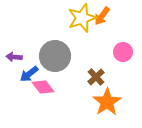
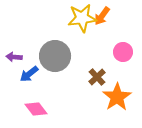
yellow star: rotated 12 degrees clockwise
brown cross: moved 1 px right
pink diamond: moved 7 px left, 22 px down
orange star: moved 10 px right, 5 px up
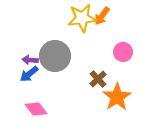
purple arrow: moved 16 px right, 3 px down
brown cross: moved 1 px right, 2 px down
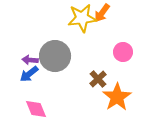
orange arrow: moved 3 px up
pink diamond: rotated 15 degrees clockwise
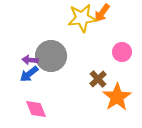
pink circle: moved 1 px left
gray circle: moved 4 px left
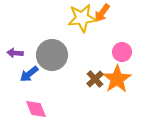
gray circle: moved 1 px right, 1 px up
purple arrow: moved 15 px left, 7 px up
brown cross: moved 3 px left
orange star: moved 18 px up
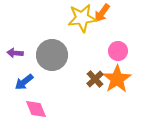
pink circle: moved 4 px left, 1 px up
blue arrow: moved 5 px left, 8 px down
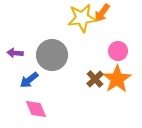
blue arrow: moved 5 px right, 2 px up
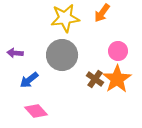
yellow star: moved 17 px left
gray circle: moved 10 px right
brown cross: rotated 12 degrees counterclockwise
pink diamond: moved 2 px down; rotated 20 degrees counterclockwise
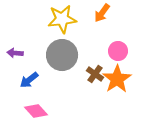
yellow star: moved 3 px left, 1 px down
brown cross: moved 5 px up
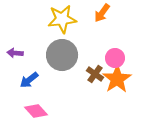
pink circle: moved 3 px left, 7 px down
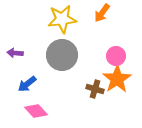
pink circle: moved 1 px right, 2 px up
brown cross: moved 15 px down; rotated 18 degrees counterclockwise
blue arrow: moved 2 px left, 4 px down
